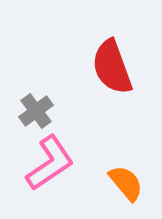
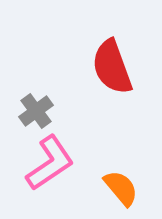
orange semicircle: moved 5 px left, 5 px down
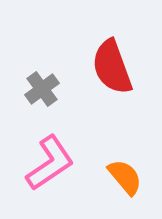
gray cross: moved 6 px right, 22 px up
orange semicircle: moved 4 px right, 11 px up
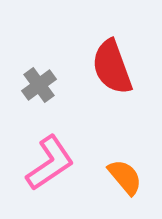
gray cross: moved 3 px left, 4 px up
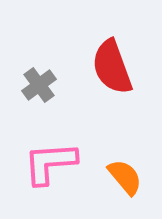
pink L-shape: rotated 150 degrees counterclockwise
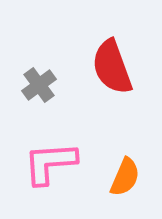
orange semicircle: rotated 63 degrees clockwise
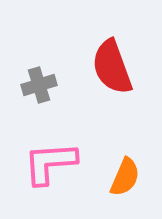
gray cross: rotated 20 degrees clockwise
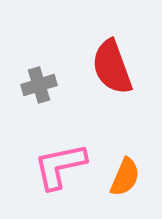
pink L-shape: moved 10 px right, 3 px down; rotated 8 degrees counterclockwise
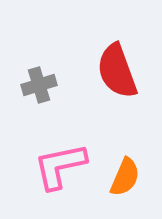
red semicircle: moved 5 px right, 4 px down
